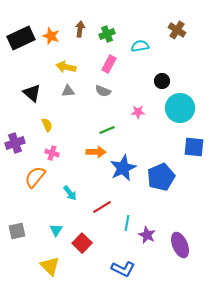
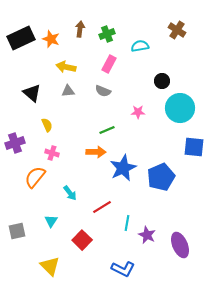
orange star: moved 3 px down
cyan triangle: moved 5 px left, 9 px up
red square: moved 3 px up
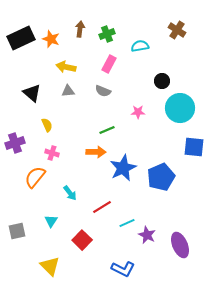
cyan line: rotated 56 degrees clockwise
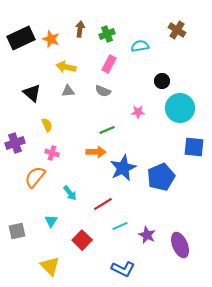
red line: moved 1 px right, 3 px up
cyan line: moved 7 px left, 3 px down
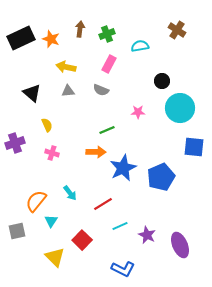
gray semicircle: moved 2 px left, 1 px up
orange semicircle: moved 1 px right, 24 px down
yellow triangle: moved 5 px right, 9 px up
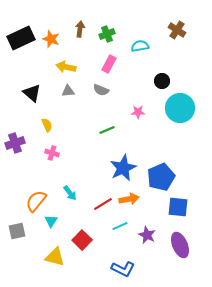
blue square: moved 16 px left, 60 px down
orange arrow: moved 33 px right, 47 px down; rotated 12 degrees counterclockwise
yellow triangle: rotated 30 degrees counterclockwise
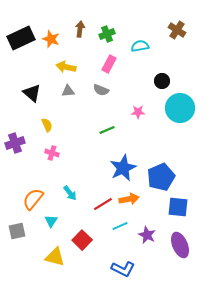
orange semicircle: moved 3 px left, 2 px up
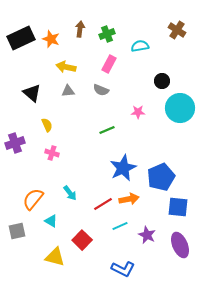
cyan triangle: rotated 32 degrees counterclockwise
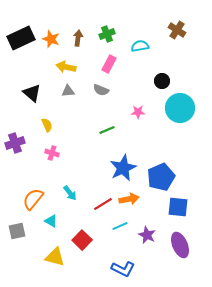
brown arrow: moved 2 px left, 9 px down
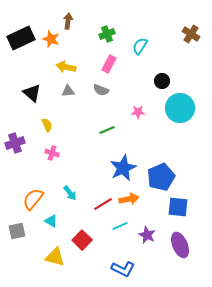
brown cross: moved 14 px right, 4 px down
brown arrow: moved 10 px left, 17 px up
cyan semicircle: rotated 48 degrees counterclockwise
